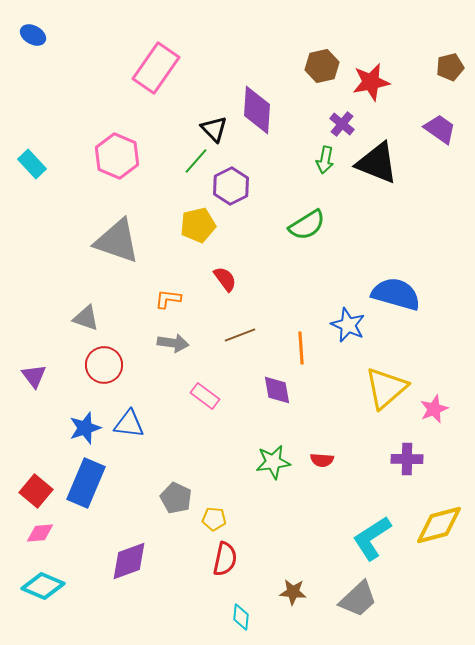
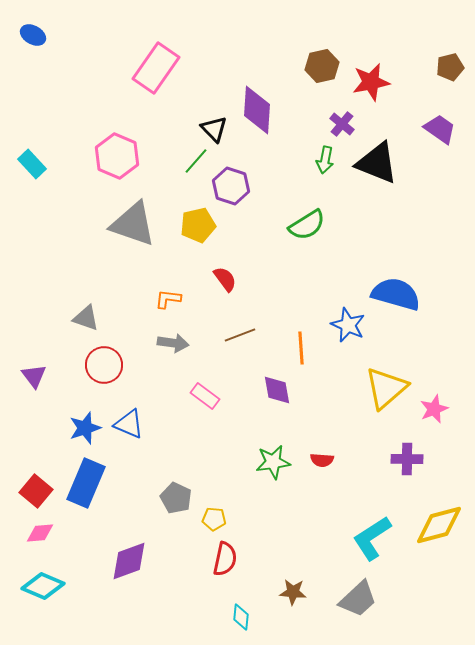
purple hexagon at (231, 186): rotated 15 degrees counterclockwise
gray triangle at (117, 241): moved 16 px right, 17 px up
blue triangle at (129, 424): rotated 16 degrees clockwise
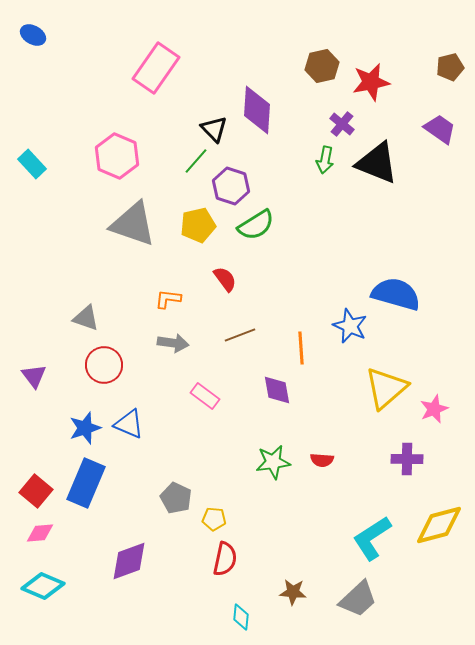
green semicircle at (307, 225): moved 51 px left
blue star at (348, 325): moved 2 px right, 1 px down
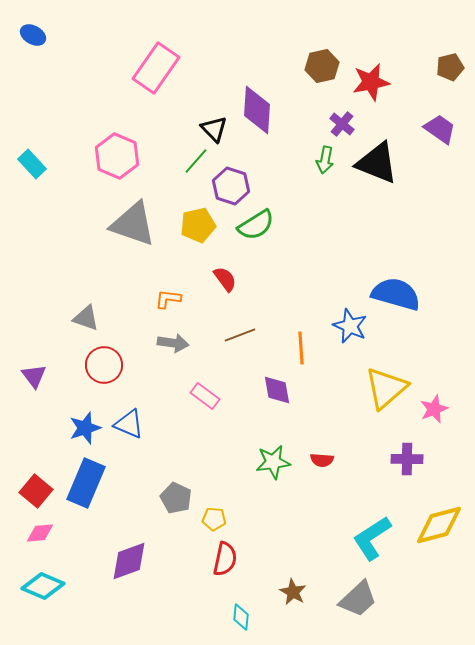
brown star at (293, 592): rotated 24 degrees clockwise
